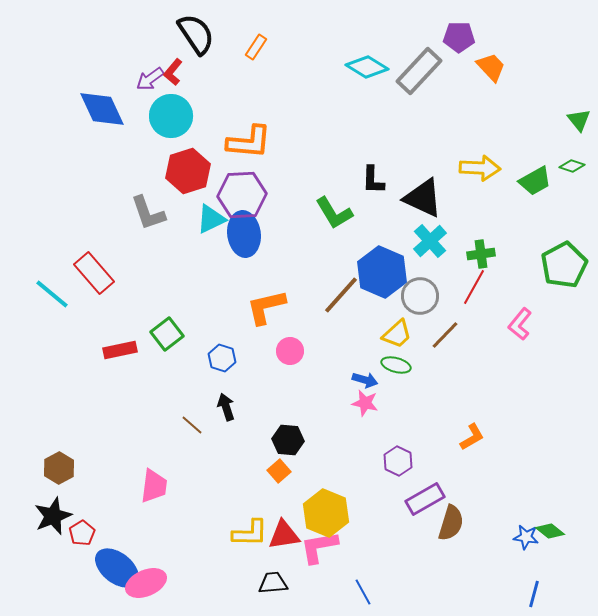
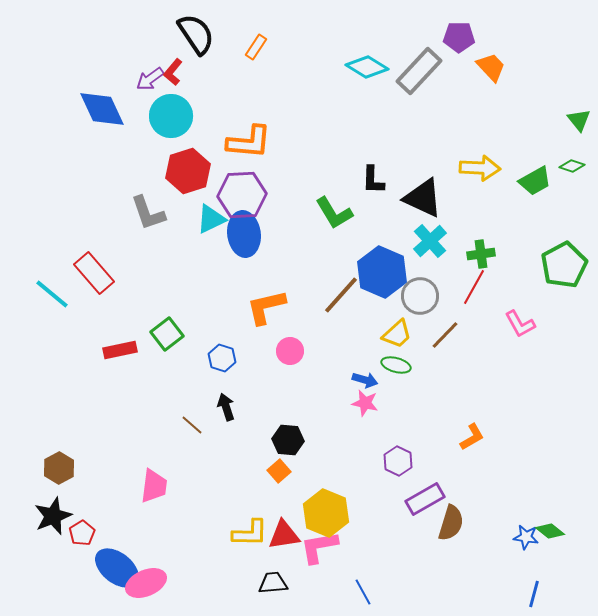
pink L-shape at (520, 324): rotated 68 degrees counterclockwise
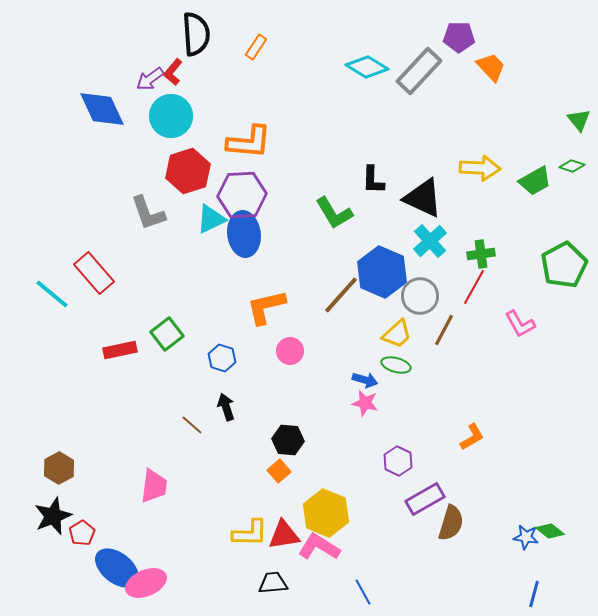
black semicircle at (196, 34): rotated 30 degrees clockwise
brown line at (445, 335): moved 1 px left, 5 px up; rotated 16 degrees counterclockwise
pink L-shape at (319, 547): rotated 42 degrees clockwise
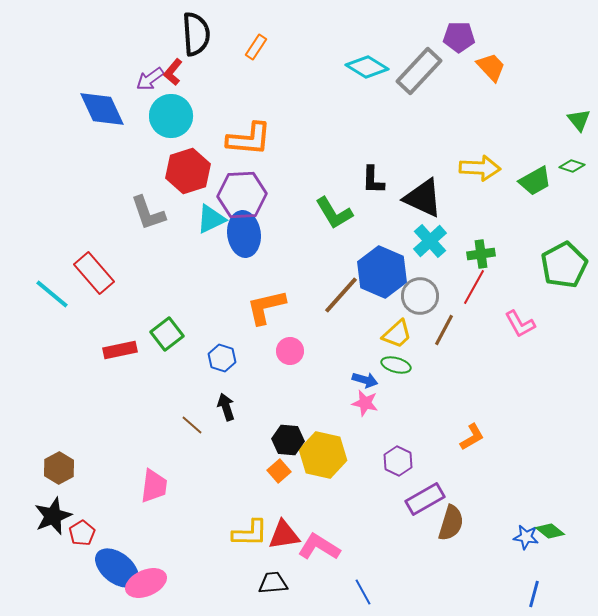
orange L-shape at (249, 142): moved 3 px up
yellow hexagon at (326, 513): moved 3 px left, 58 px up; rotated 9 degrees counterclockwise
